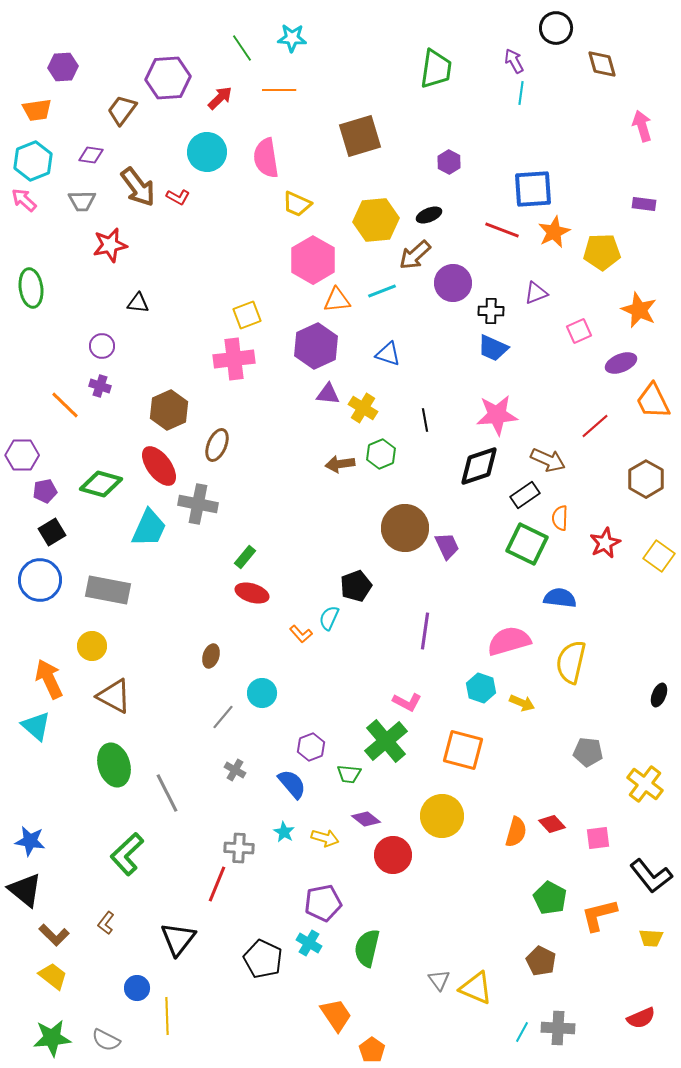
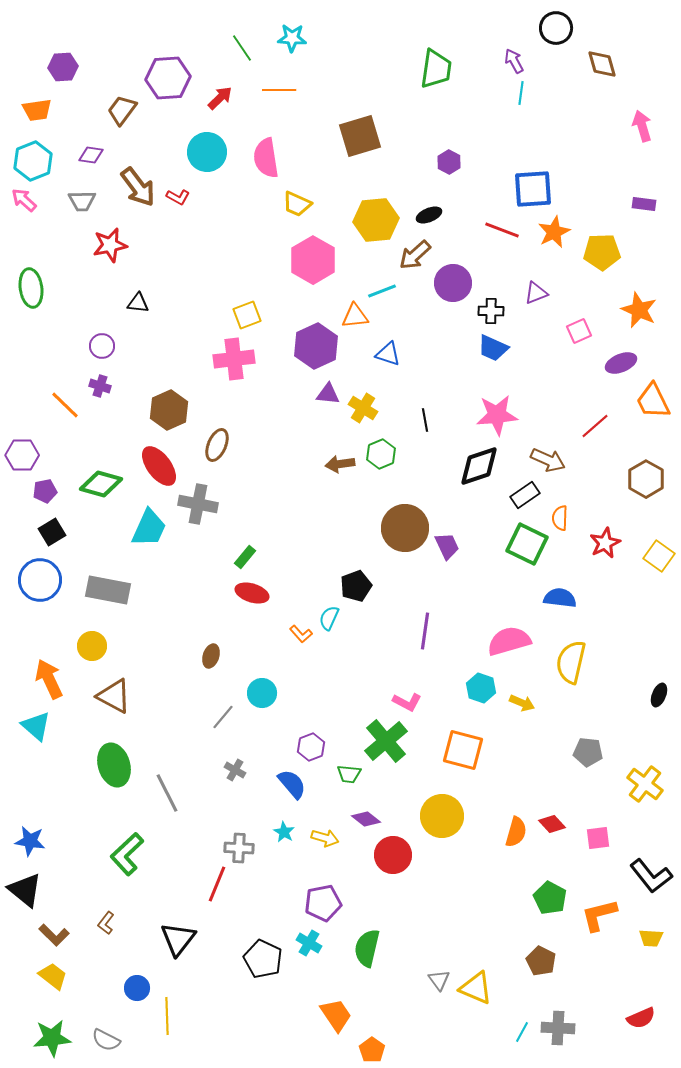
orange triangle at (337, 300): moved 18 px right, 16 px down
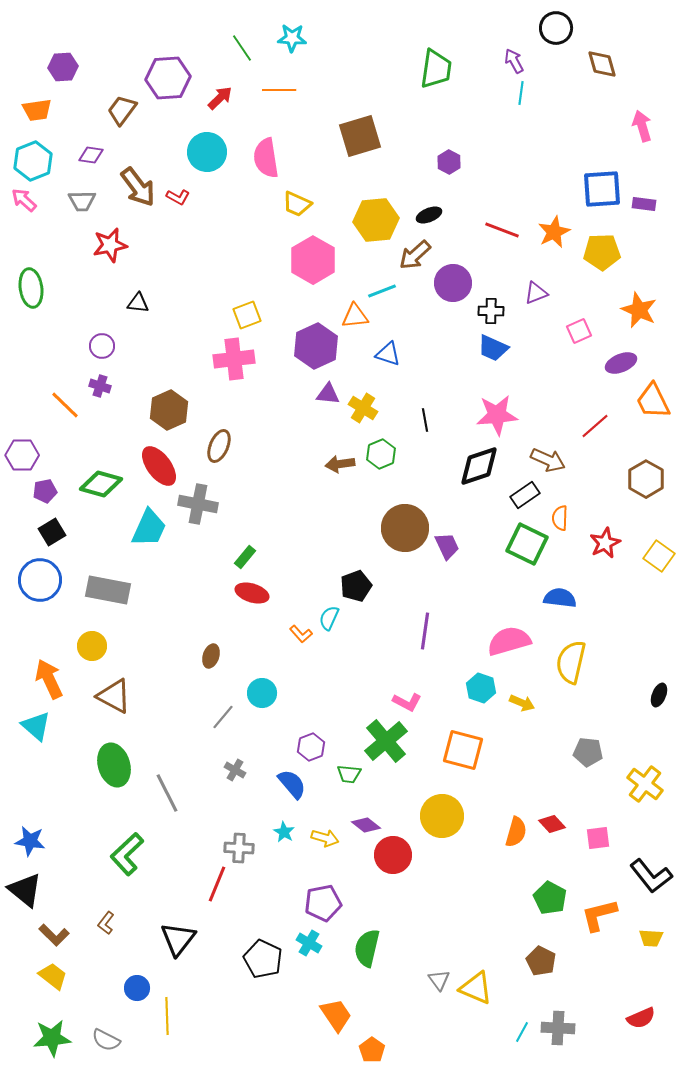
blue square at (533, 189): moved 69 px right
brown ellipse at (217, 445): moved 2 px right, 1 px down
purple diamond at (366, 819): moved 6 px down
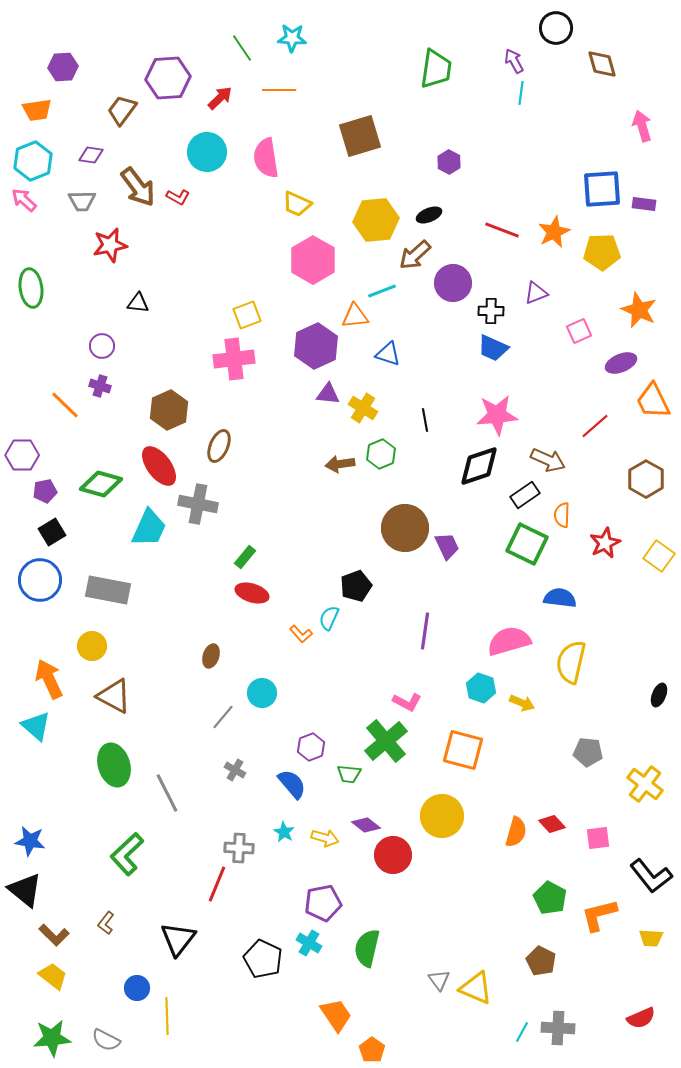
orange semicircle at (560, 518): moved 2 px right, 3 px up
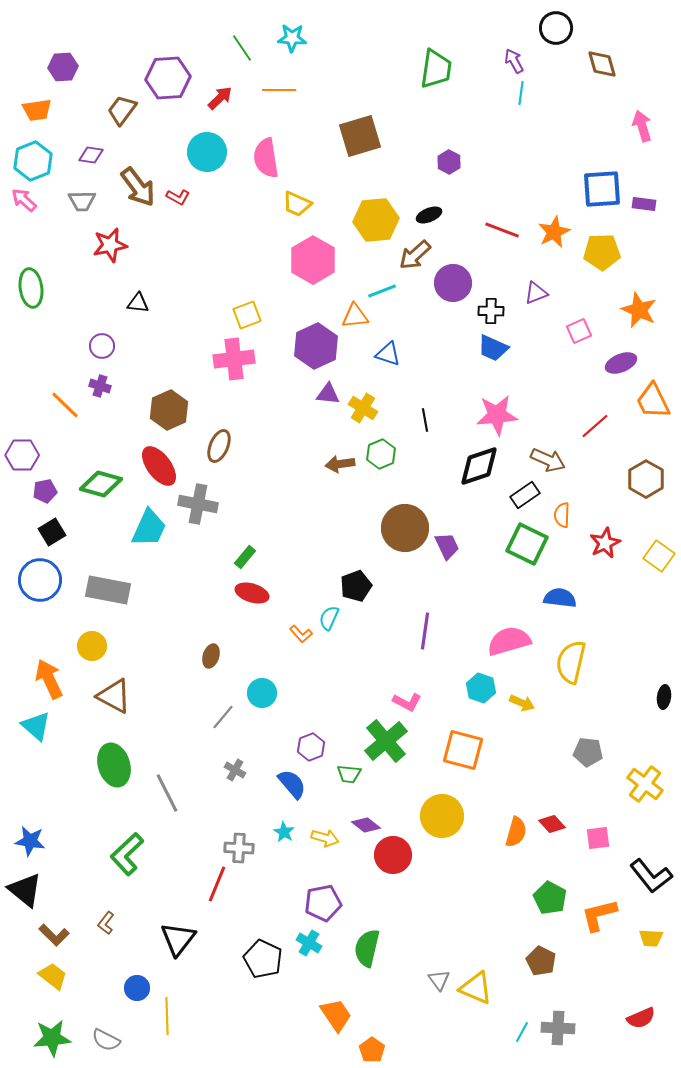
black ellipse at (659, 695): moved 5 px right, 2 px down; rotated 15 degrees counterclockwise
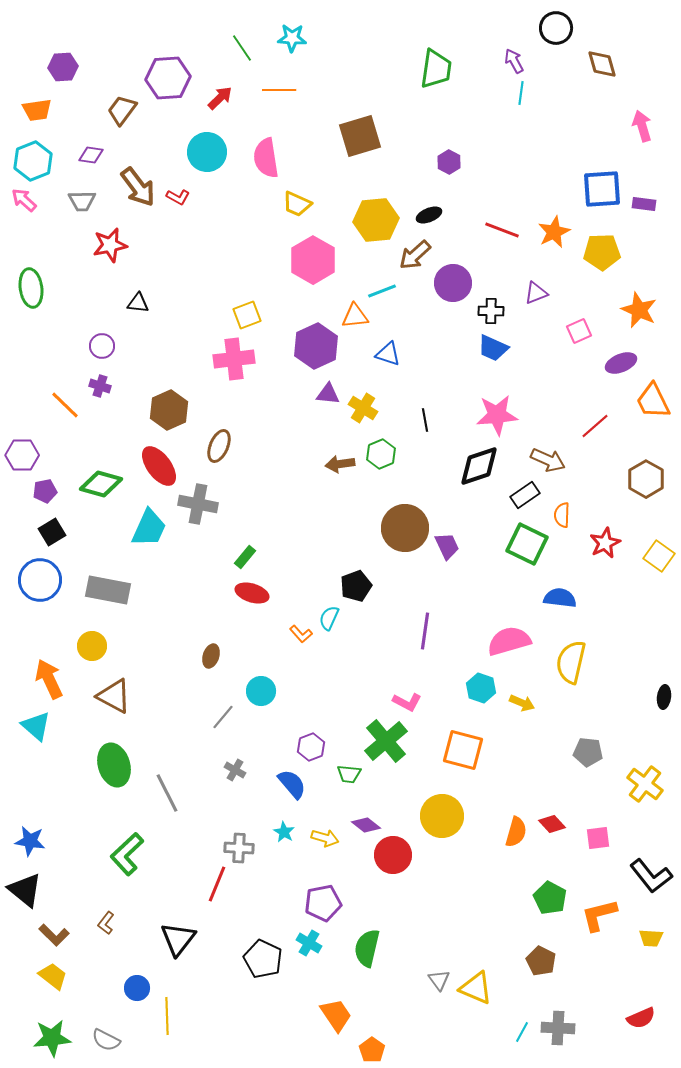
cyan circle at (262, 693): moved 1 px left, 2 px up
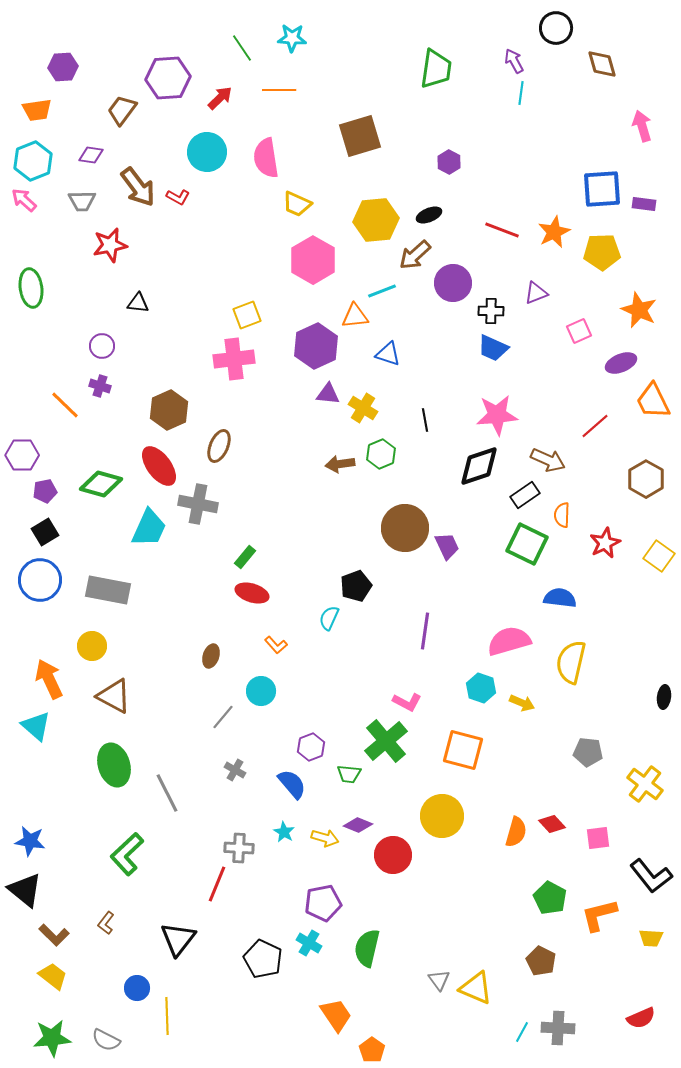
black square at (52, 532): moved 7 px left
orange L-shape at (301, 634): moved 25 px left, 11 px down
purple diamond at (366, 825): moved 8 px left; rotated 16 degrees counterclockwise
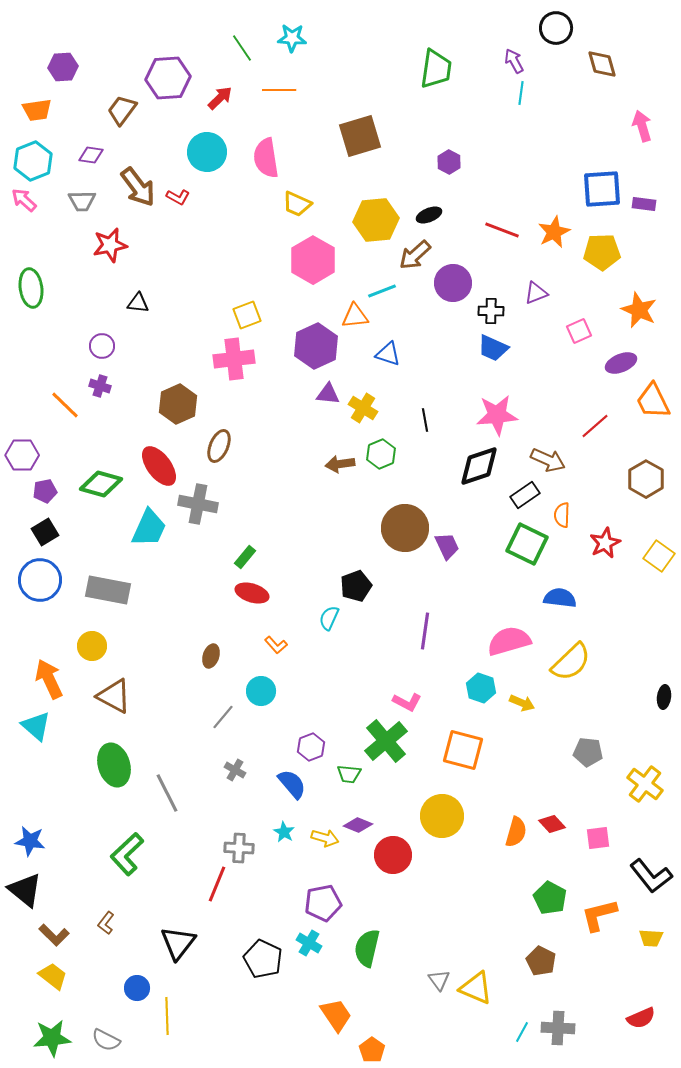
brown hexagon at (169, 410): moved 9 px right, 6 px up
yellow semicircle at (571, 662): rotated 147 degrees counterclockwise
black triangle at (178, 939): moved 4 px down
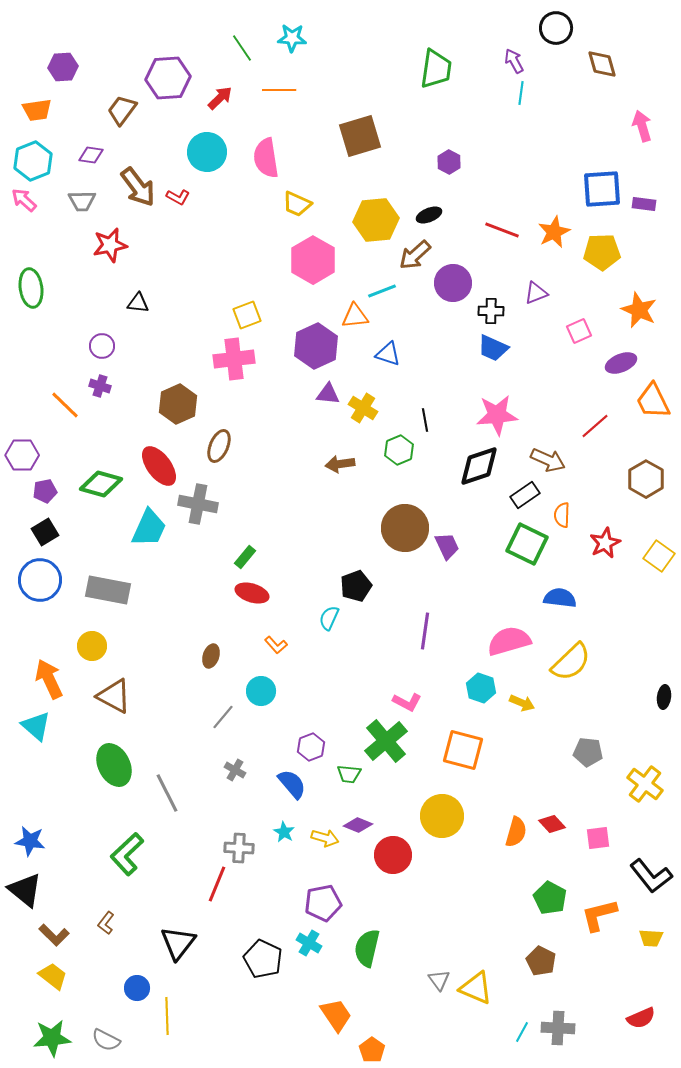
green hexagon at (381, 454): moved 18 px right, 4 px up
green ellipse at (114, 765): rotated 9 degrees counterclockwise
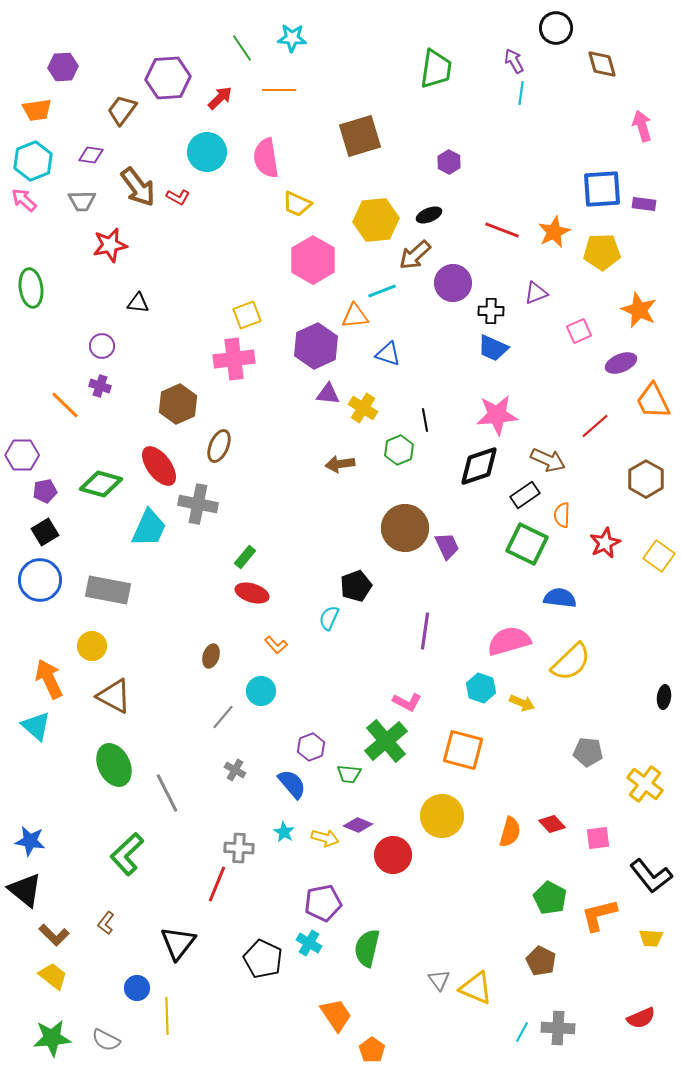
orange semicircle at (516, 832): moved 6 px left
